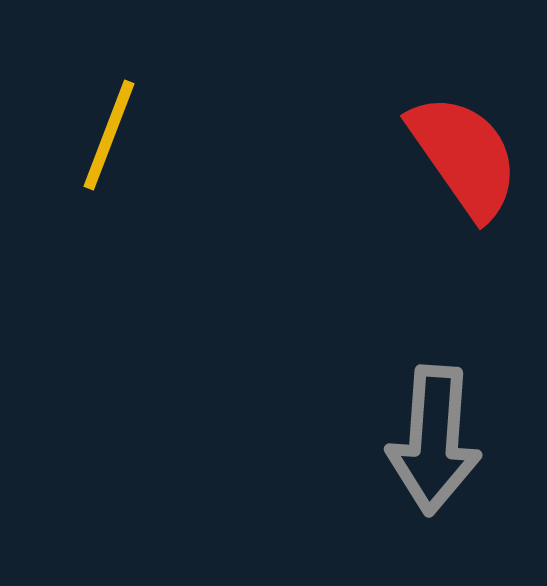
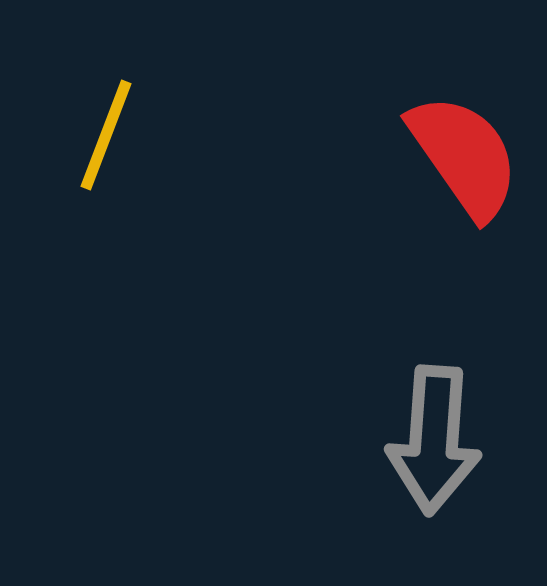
yellow line: moved 3 px left
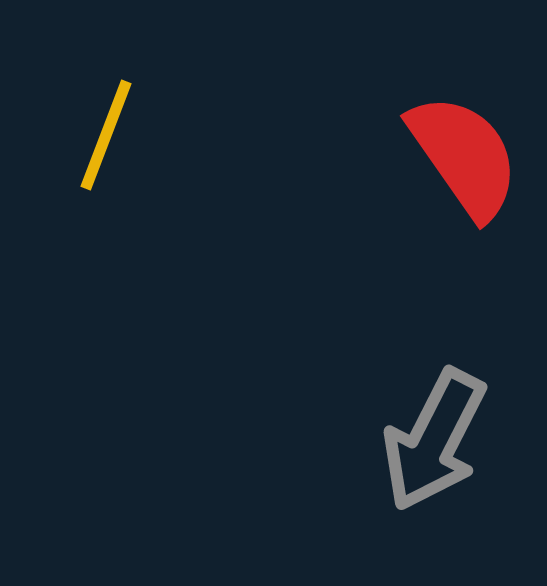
gray arrow: rotated 23 degrees clockwise
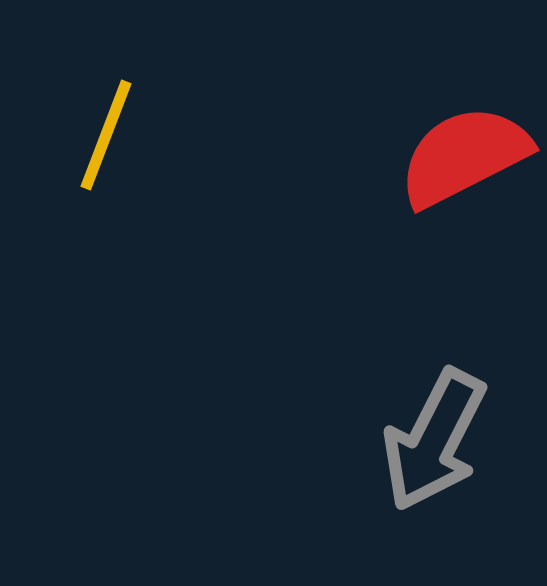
red semicircle: rotated 82 degrees counterclockwise
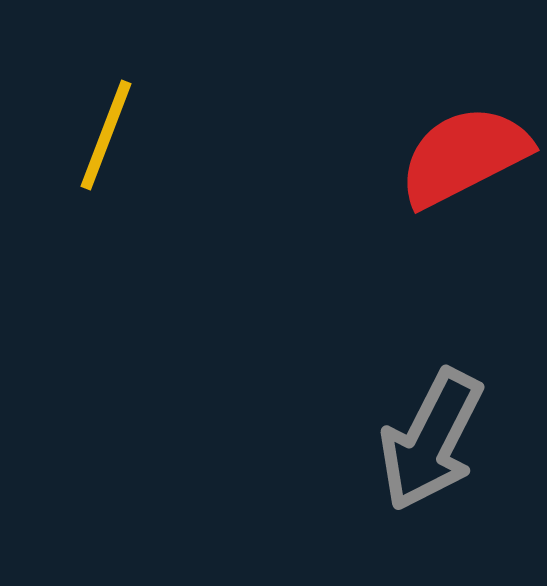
gray arrow: moved 3 px left
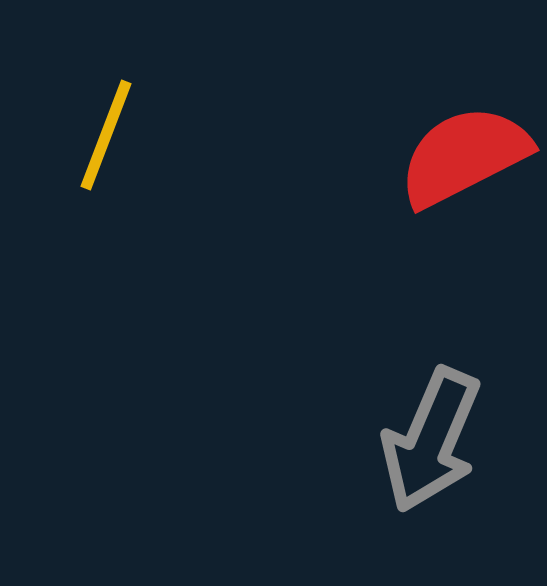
gray arrow: rotated 4 degrees counterclockwise
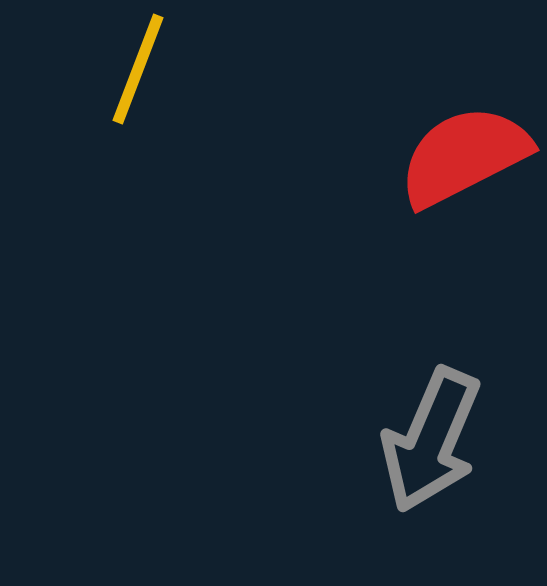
yellow line: moved 32 px right, 66 px up
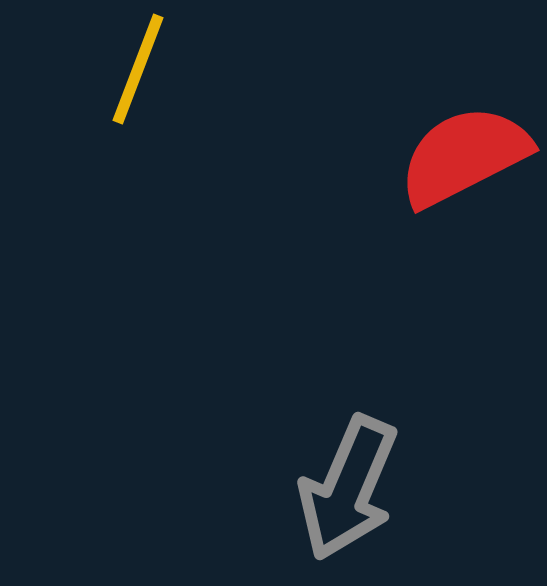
gray arrow: moved 83 px left, 48 px down
